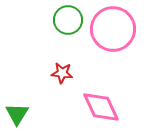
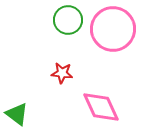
green triangle: rotated 25 degrees counterclockwise
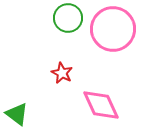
green circle: moved 2 px up
red star: rotated 20 degrees clockwise
pink diamond: moved 2 px up
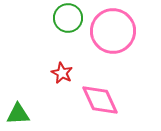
pink circle: moved 2 px down
pink diamond: moved 1 px left, 5 px up
green triangle: moved 1 px right; rotated 40 degrees counterclockwise
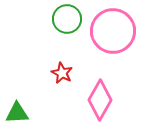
green circle: moved 1 px left, 1 px down
pink diamond: rotated 54 degrees clockwise
green triangle: moved 1 px left, 1 px up
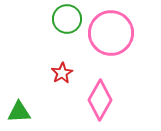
pink circle: moved 2 px left, 2 px down
red star: rotated 15 degrees clockwise
green triangle: moved 2 px right, 1 px up
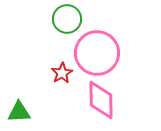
pink circle: moved 14 px left, 20 px down
pink diamond: moved 1 px right; rotated 30 degrees counterclockwise
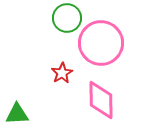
green circle: moved 1 px up
pink circle: moved 4 px right, 10 px up
green triangle: moved 2 px left, 2 px down
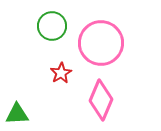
green circle: moved 15 px left, 8 px down
red star: moved 1 px left
pink diamond: rotated 24 degrees clockwise
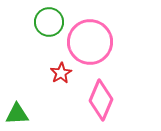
green circle: moved 3 px left, 4 px up
pink circle: moved 11 px left, 1 px up
